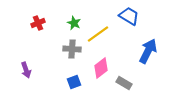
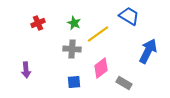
purple arrow: rotated 14 degrees clockwise
blue square: rotated 16 degrees clockwise
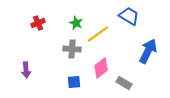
green star: moved 2 px right
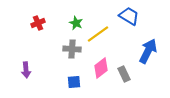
gray rectangle: moved 9 px up; rotated 35 degrees clockwise
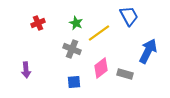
blue trapezoid: rotated 30 degrees clockwise
yellow line: moved 1 px right, 1 px up
gray cross: rotated 18 degrees clockwise
gray rectangle: moved 1 px right; rotated 49 degrees counterclockwise
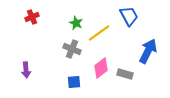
red cross: moved 6 px left, 6 px up
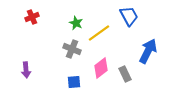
gray rectangle: rotated 49 degrees clockwise
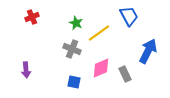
pink diamond: rotated 15 degrees clockwise
blue square: rotated 16 degrees clockwise
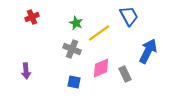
purple arrow: moved 1 px down
